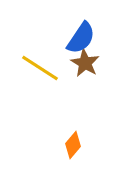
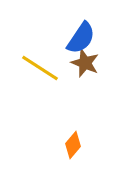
brown star: rotated 8 degrees counterclockwise
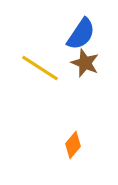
blue semicircle: moved 4 px up
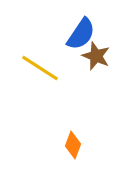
brown star: moved 11 px right, 7 px up
orange diamond: rotated 20 degrees counterclockwise
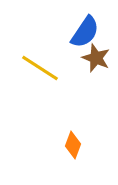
blue semicircle: moved 4 px right, 2 px up
brown star: moved 2 px down
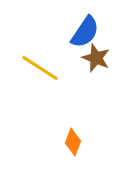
orange diamond: moved 3 px up
